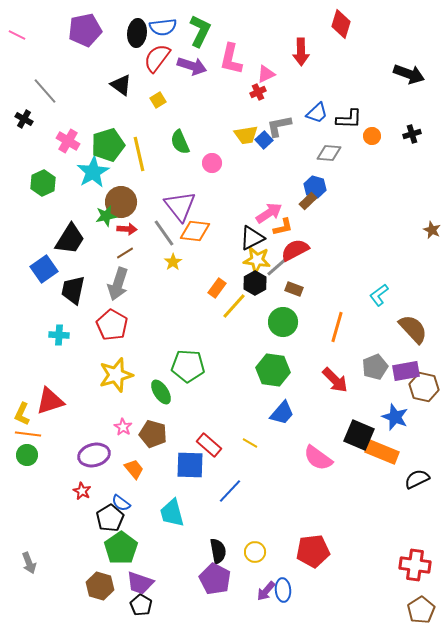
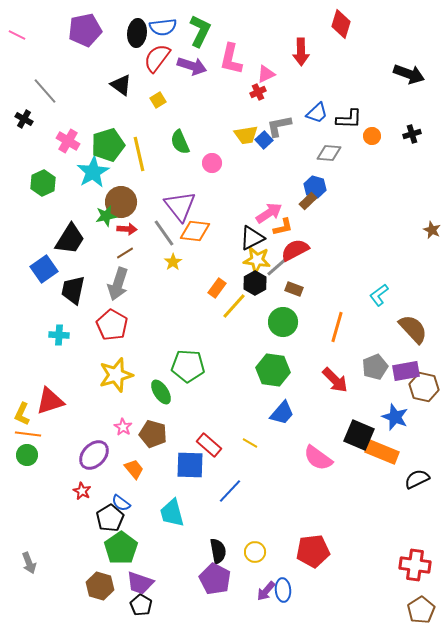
purple ellipse at (94, 455): rotated 32 degrees counterclockwise
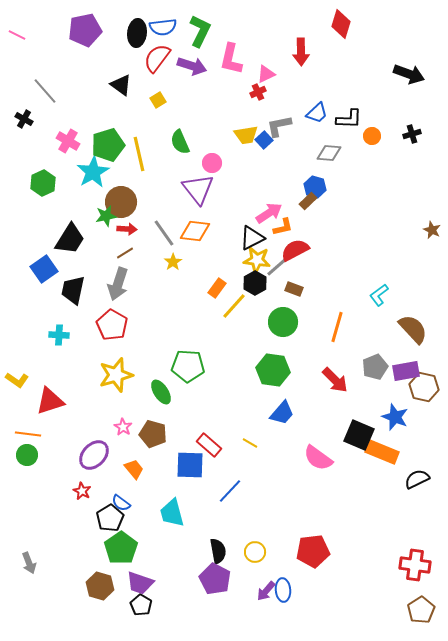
purple triangle at (180, 206): moved 18 px right, 17 px up
yellow L-shape at (22, 414): moved 5 px left, 34 px up; rotated 80 degrees counterclockwise
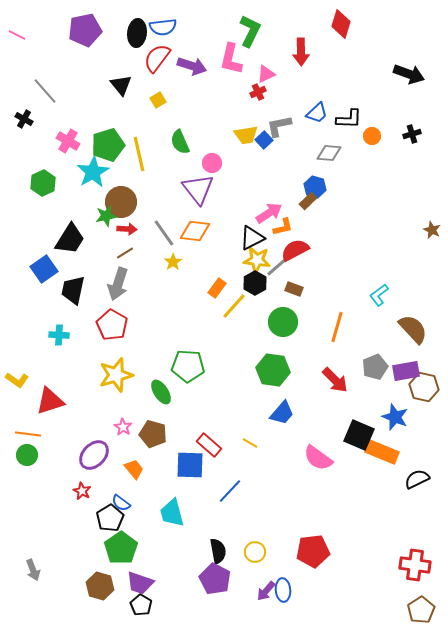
green L-shape at (200, 31): moved 50 px right
black triangle at (121, 85): rotated 15 degrees clockwise
gray arrow at (29, 563): moved 4 px right, 7 px down
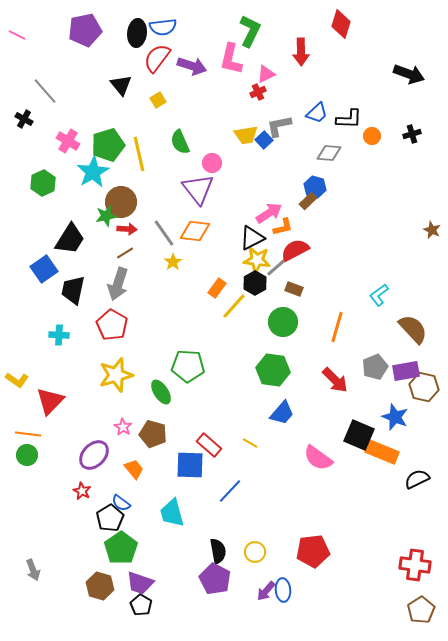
red triangle at (50, 401): rotated 28 degrees counterclockwise
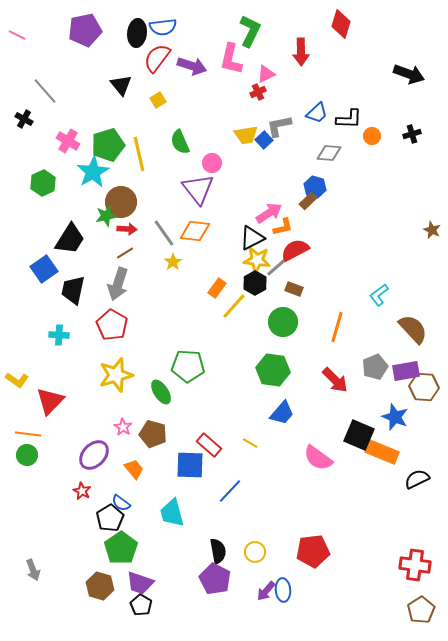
brown hexagon at (424, 387): rotated 8 degrees counterclockwise
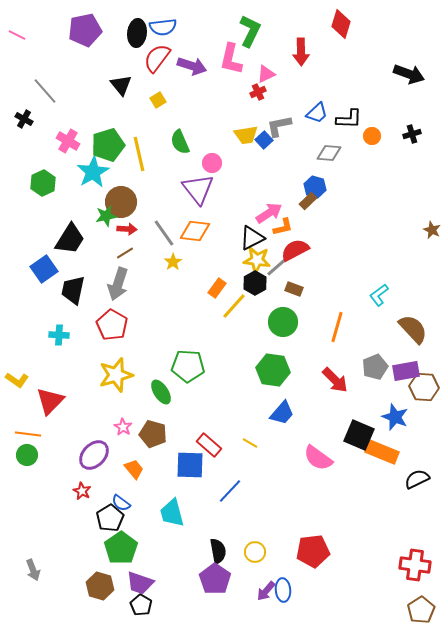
purple pentagon at (215, 579): rotated 8 degrees clockwise
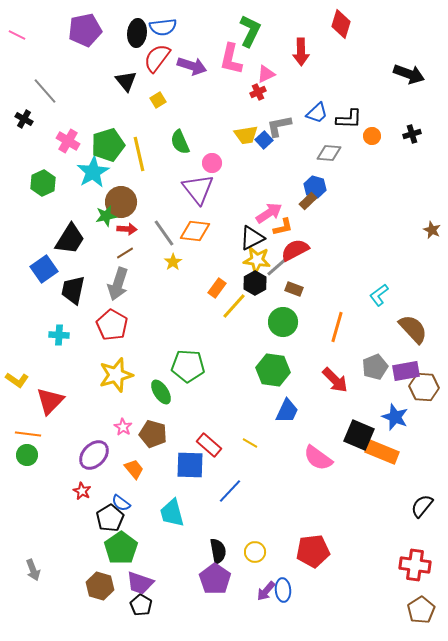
black triangle at (121, 85): moved 5 px right, 4 px up
blue trapezoid at (282, 413): moved 5 px right, 2 px up; rotated 16 degrees counterclockwise
black semicircle at (417, 479): moved 5 px right, 27 px down; rotated 25 degrees counterclockwise
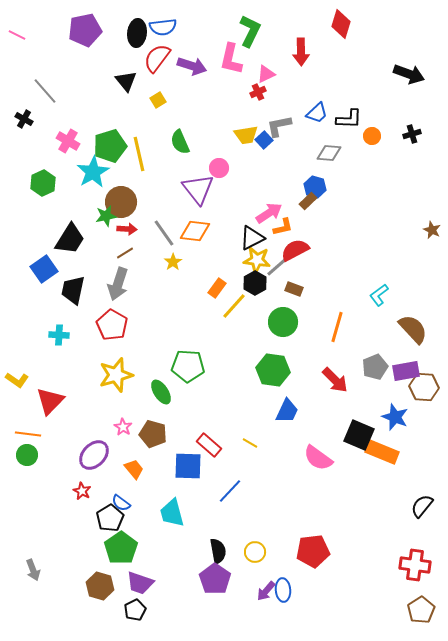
green pentagon at (108, 145): moved 2 px right, 1 px down
pink circle at (212, 163): moved 7 px right, 5 px down
blue square at (190, 465): moved 2 px left, 1 px down
black pentagon at (141, 605): moved 6 px left, 5 px down; rotated 15 degrees clockwise
